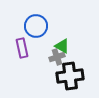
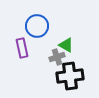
blue circle: moved 1 px right
green triangle: moved 4 px right, 1 px up
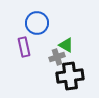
blue circle: moved 3 px up
purple rectangle: moved 2 px right, 1 px up
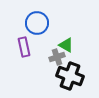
black cross: rotated 28 degrees clockwise
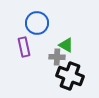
gray cross: rotated 21 degrees clockwise
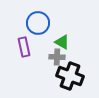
blue circle: moved 1 px right
green triangle: moved 4 px left, 3 px up
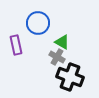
purple rectangle: moved 8 px left, 2 px up
gray cross: rotated 28 degrees clockwise
black cross: moved 1 px down
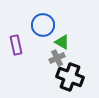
blue circle: moved 5 px right, 2 px down
gray cross: moved 1 px down; rotated 35 degrees clockwise
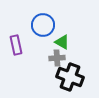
gray cross: rotated 21 degrees clockwise
